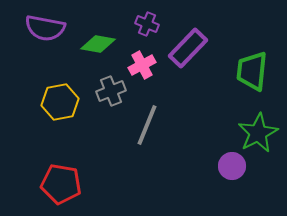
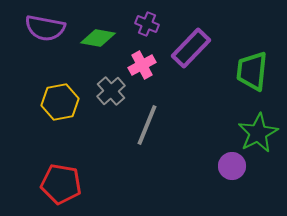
green diamond: moved 6 px up
purple rectangle: moved 3 px right
gray cross: rotated 20 degrees counterclockwise
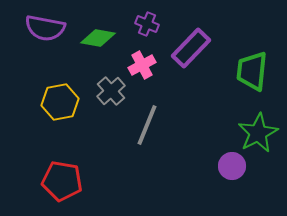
red pentagon: moved 1 px right, 3 px up
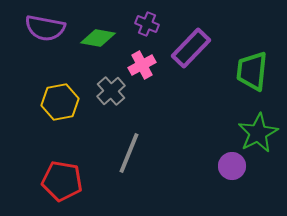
gray line: moved 18 px left, 28 px down
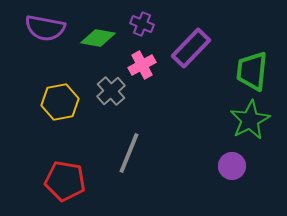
purple cross: moved 5 px left
green star: moved 8 px left, 13 px up
red pentagon: moved 3 px right
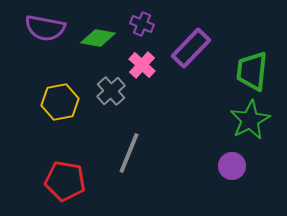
pink cross: rotated 20 degrees counterclockwise
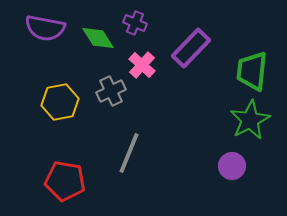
purple cross: moved 7 px left, 1 px up
green diamond: rotated 48 degrees clockwise
gray cross: rotated 16 degrees clockwise
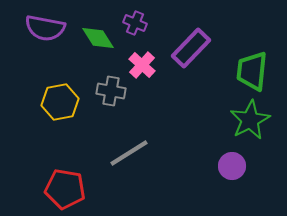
gray cross: rotated 36 degrees clockwise
gray line: rotated 36 degrees clockwise
red pentagon: moved 8 px down
